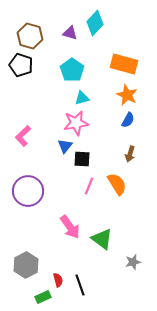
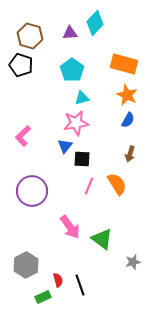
purple triangle: rotated 21 degrees counterclockwise
purple circle: moved 4 px right
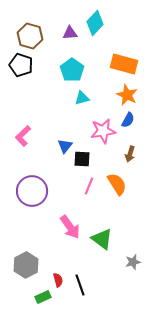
pink star: moved 27 px right, 8 px down
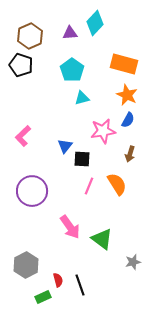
brown hexagon: rotated 20 degrees clockwise
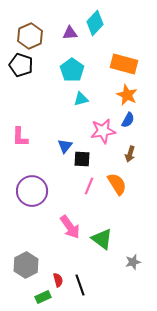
cyan triangle: moved 1 px left, 1 px down
pink L-shape: moved 3 px left, 1 px down; rotated 45 degrees counterclockwise
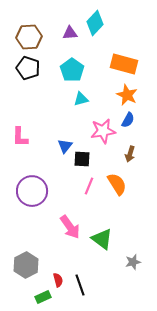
brown hexagon: moved 1 px left, 1 px down; rotated 20 degrees clockwise
black pentagon: moved 7 px right, 3 px down
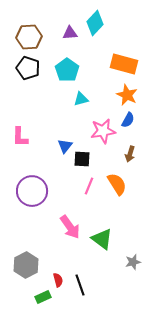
cyan pentagon: moved 5 px left
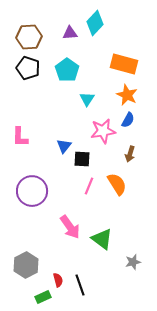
cyan triangle: moved 6 px right; rotated 42 degrees counterclockwise
blue triangle: moved 1 px left
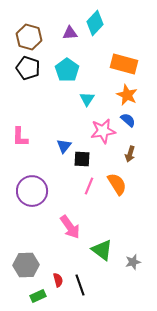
brown hexagon: rotated 20 degrees clockwise
blue semicircle: rotated 77 degrees counterclockwise
green triangle: moved 11 px down
gray hexagon: rotated 25 degrees clockwise
green rectangle: moved 5 px left, 1 px up
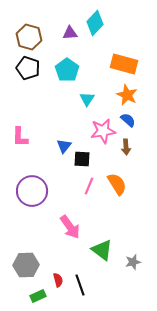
brown arrow: moved 4 px left, 7 px up; rotated 21 degrees counterclockwise
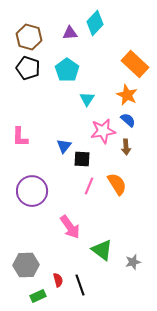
orange rectangle: moved 11 px right; rotated 28 degrees clockwise
